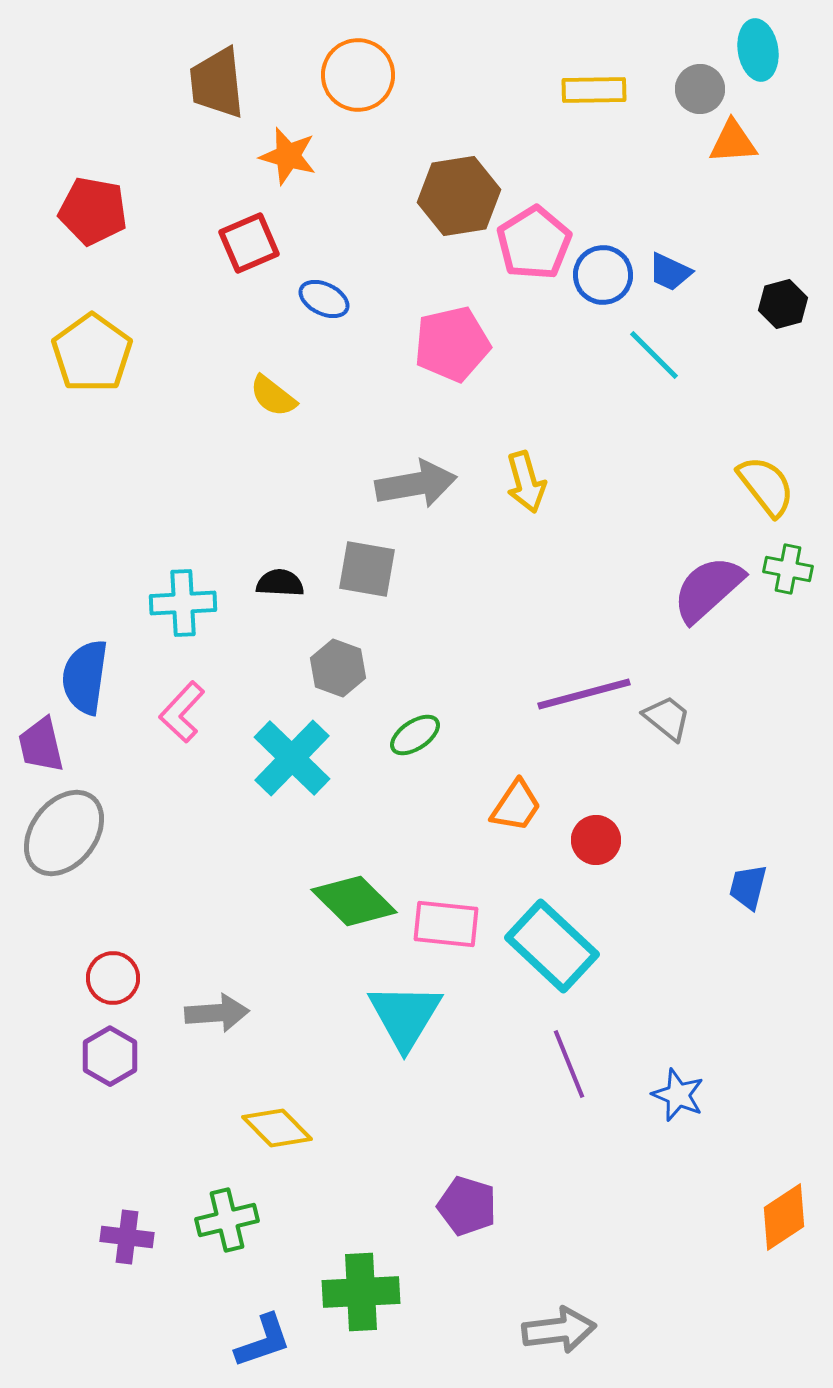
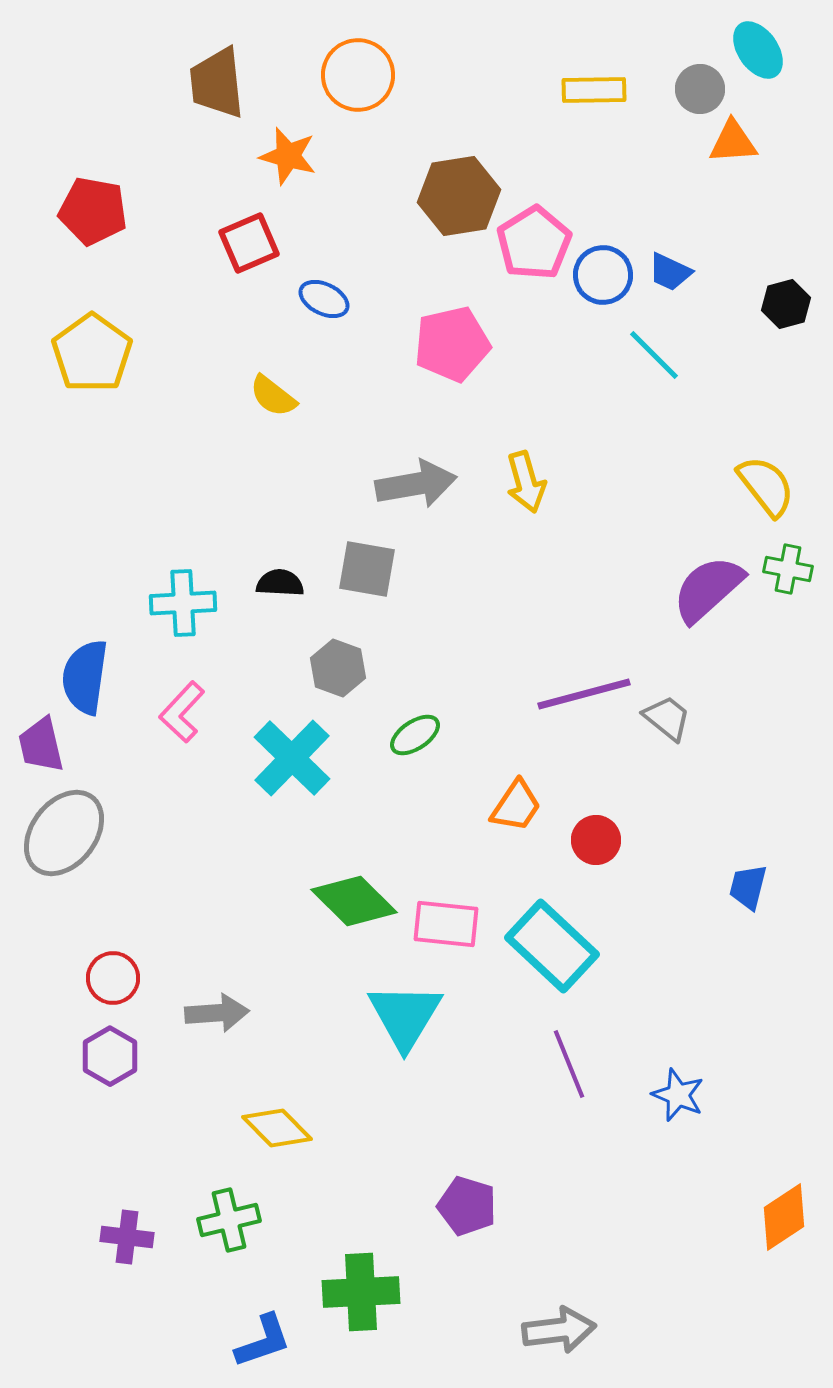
cyan ellipse at (758, 50): rotated 26 degrees counterclockwise
black hexagon at (783, 304): moved 3 px right
green cross at (227, 1220): moved 2 px right
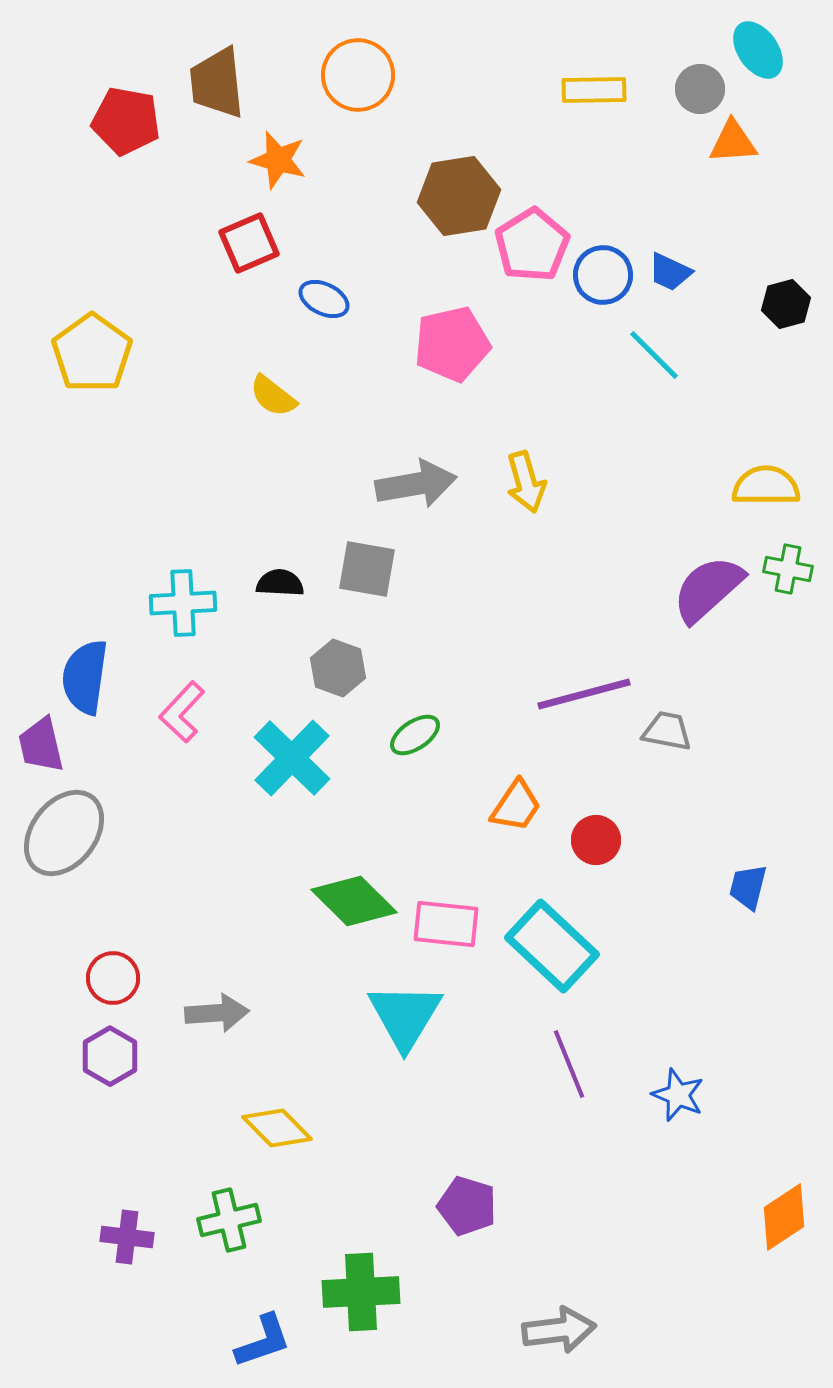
orange star at (288, 156): moved 10 px left, 4 px down
red pentagon at (93, 211): moved 33 px right, 90 px up
pink pentagon at (534, 243): moved 2 px left, 2 px down
yellow semicircle at (766, 486): rotated 52 degrees counterclockwise
gray trapezoid at (667, 718): moved 13 px down; rotated 28 degrees counterclockwise
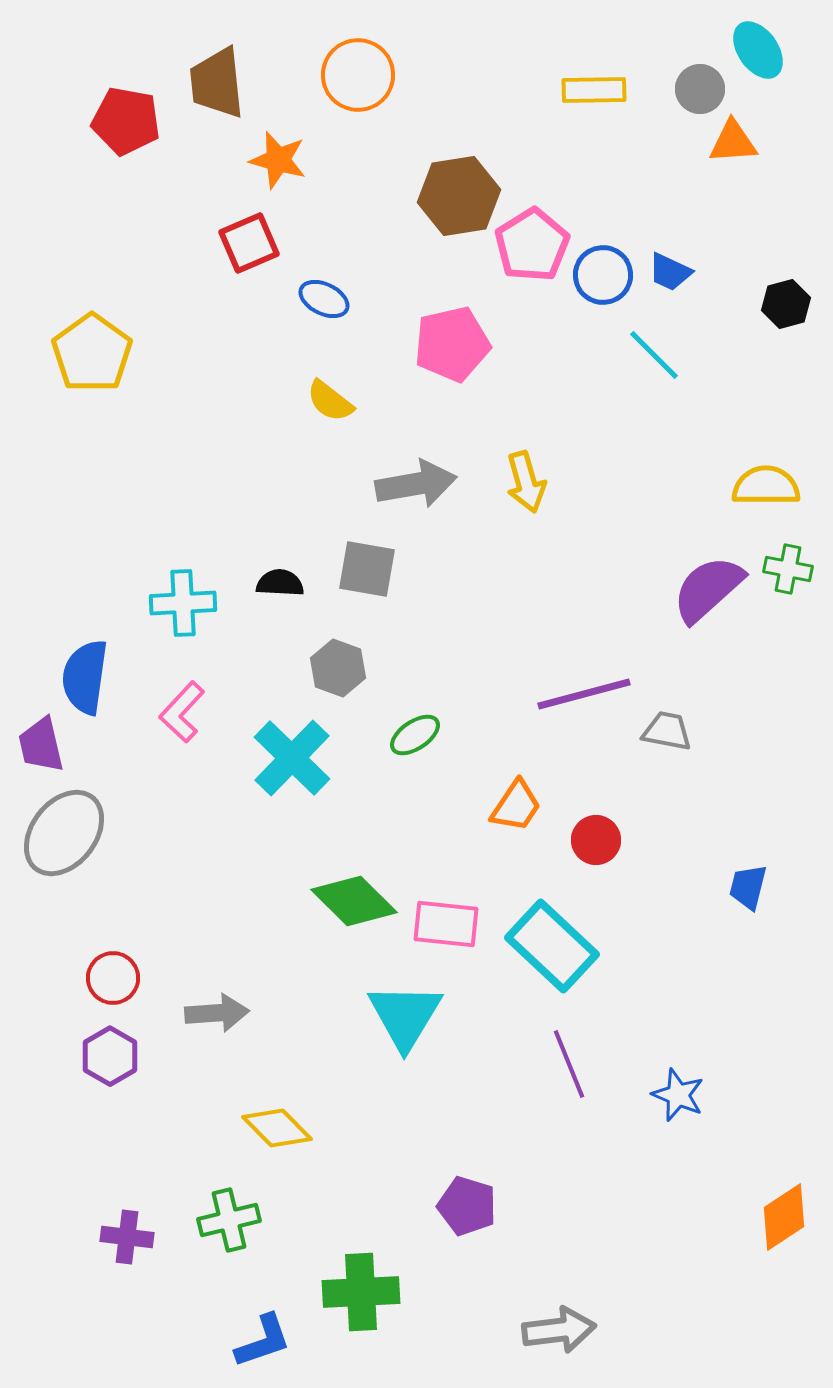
yellow semicircle at (273, 396): moved 57 px right, 5 px down
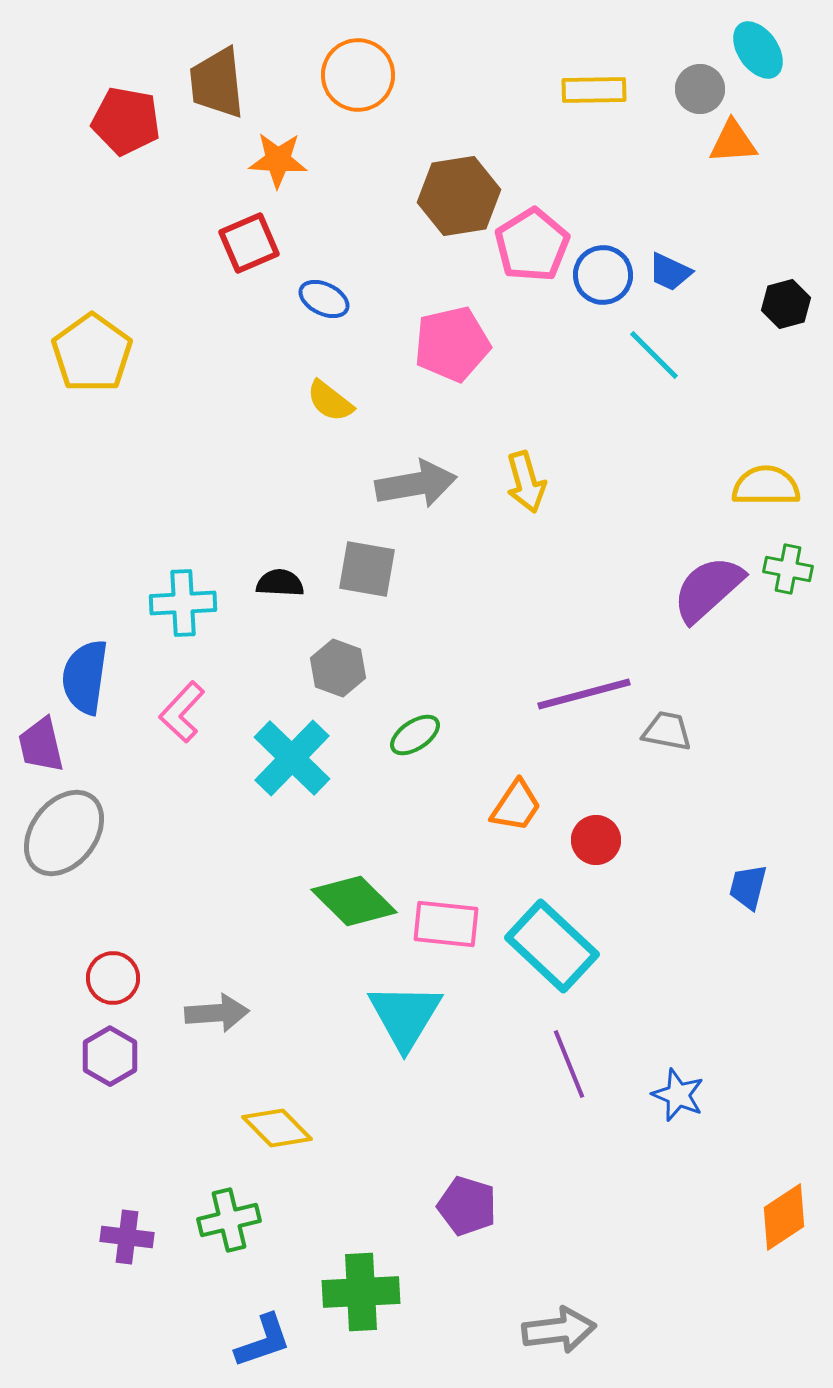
orange star at (278, 160): rotated 12 degrees counterclockwise
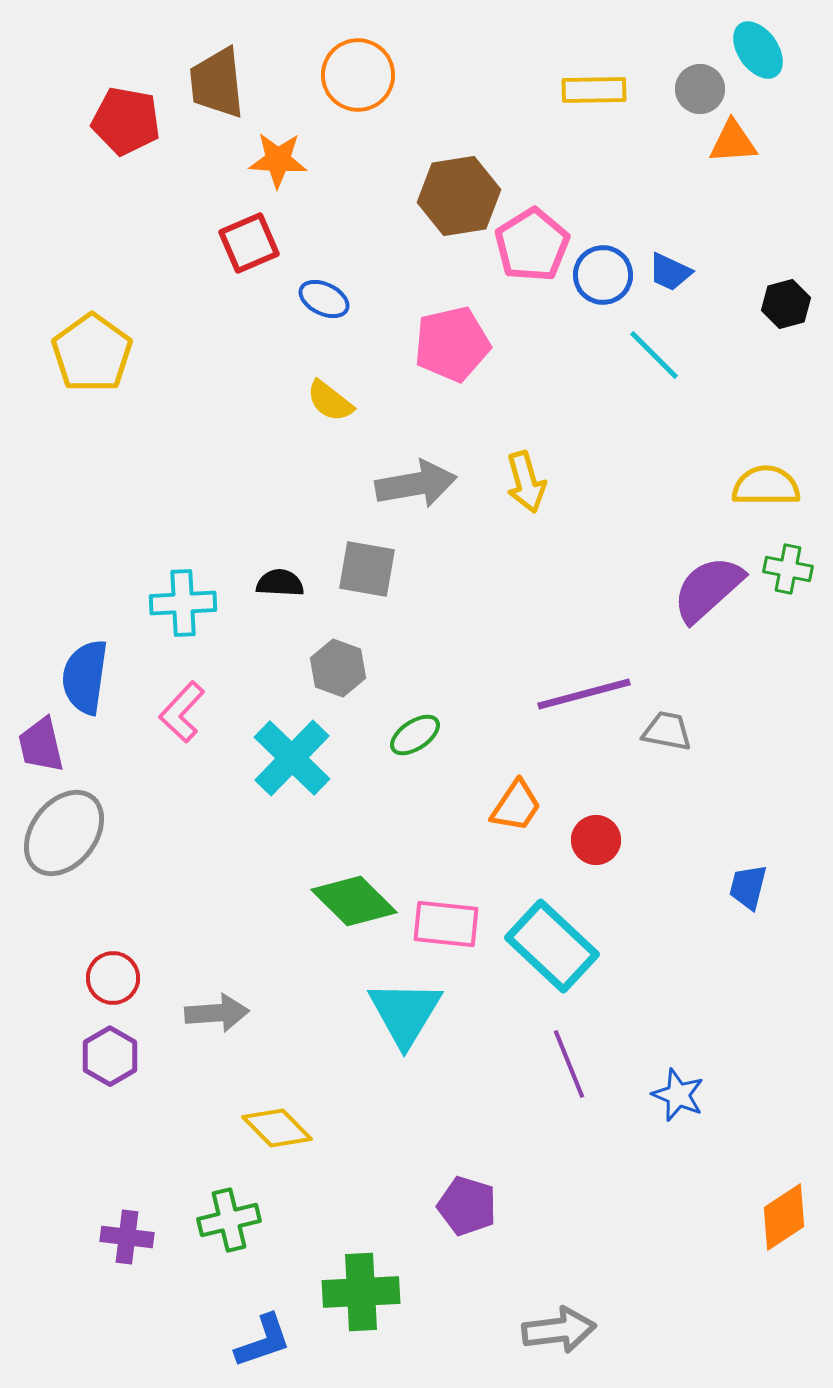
cyan triangle at (405, 1016): moved 3 px up
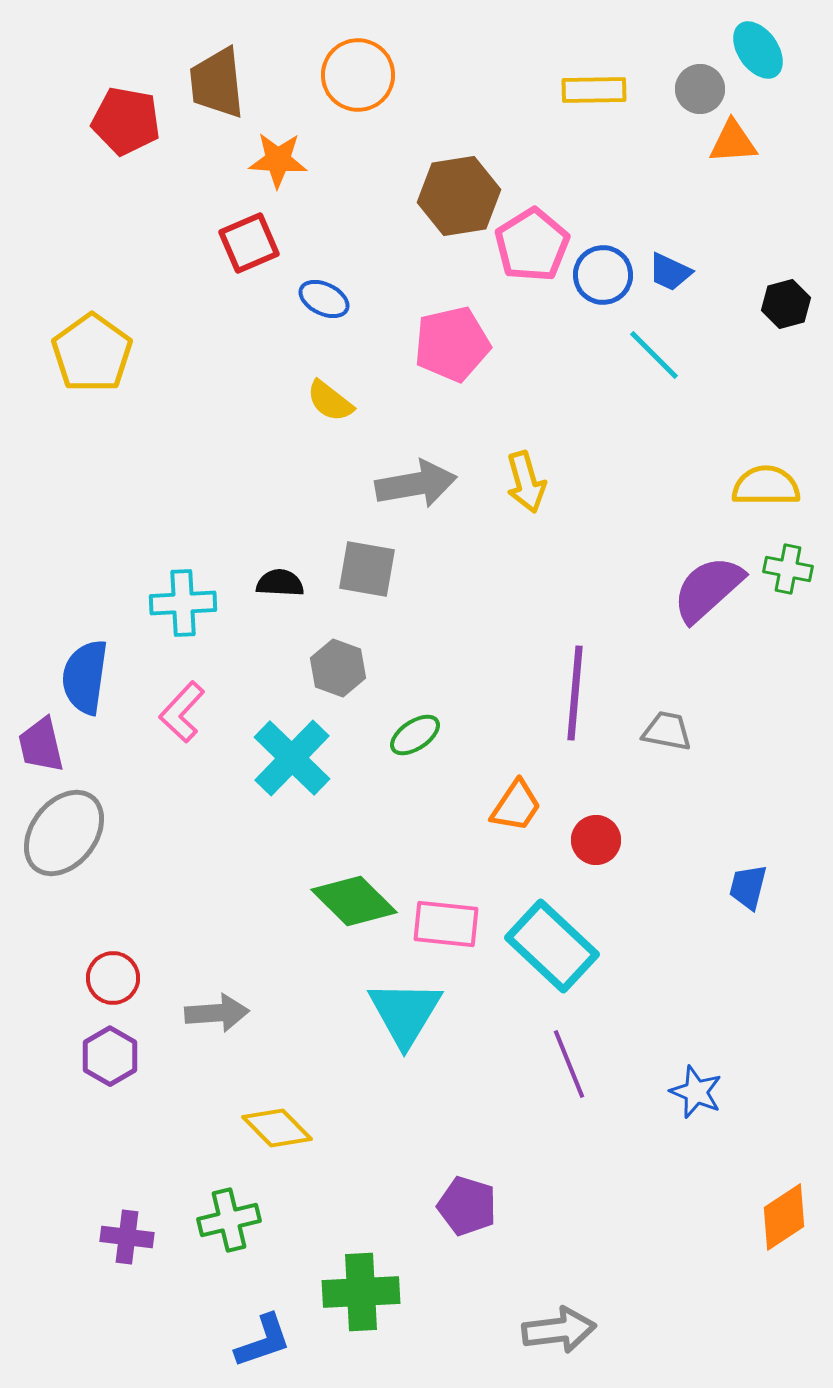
purple line at (584, 694): moved 9 px left, 1 px up; rotated 70 degrees counterclockwise
blue star at (678, 1095): moved 18 px right, 3 px up
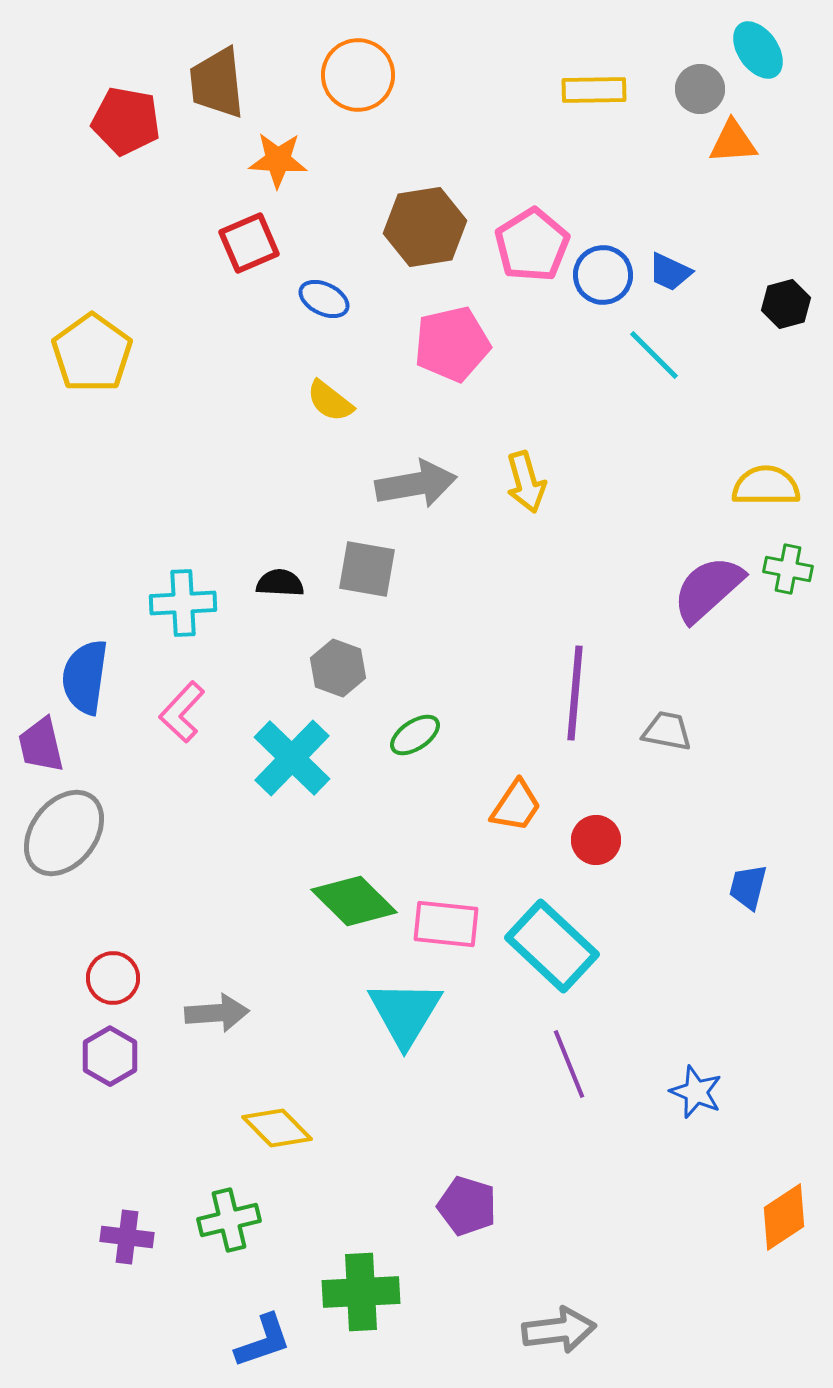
brown hexagon at (459, 196): moved 34 px left, 31 px down
